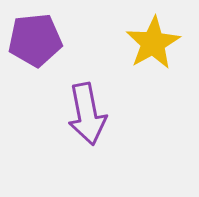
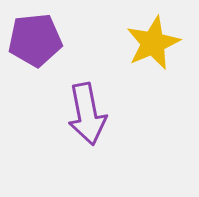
yellow star: rotated 6 degrees clockwise
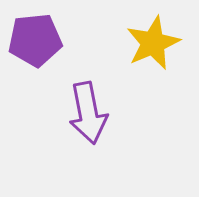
purple arrow: moved 1 px right, 1 px up
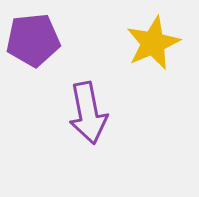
purple pentagon: moved 2 px left
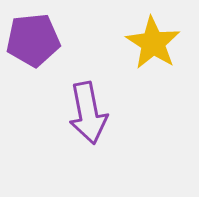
yellow star: rotated 16 degrees counterclockwise
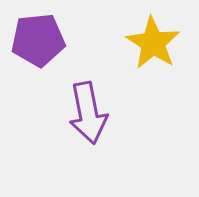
purple pentagon: moved 5 px right
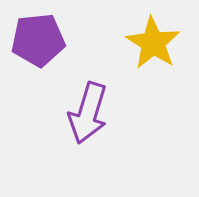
purple arrow: rotated 28 degrees clockwise
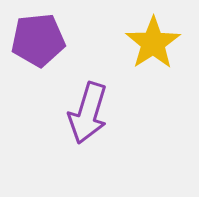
yellow star: rotated 6 degrees clockwise
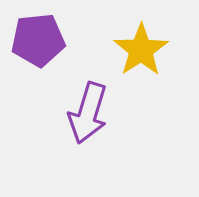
yellow star: moved 12 px left, 7 px down
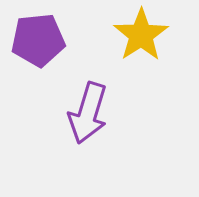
yellow star: moved 15 px up
